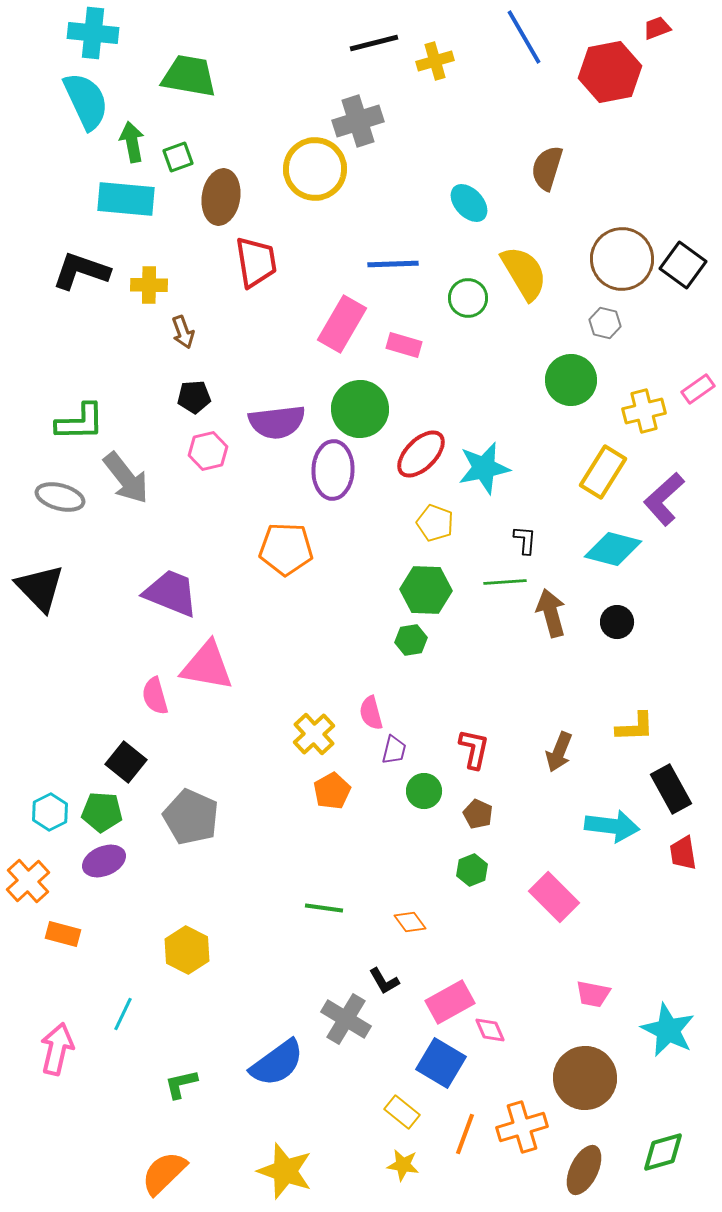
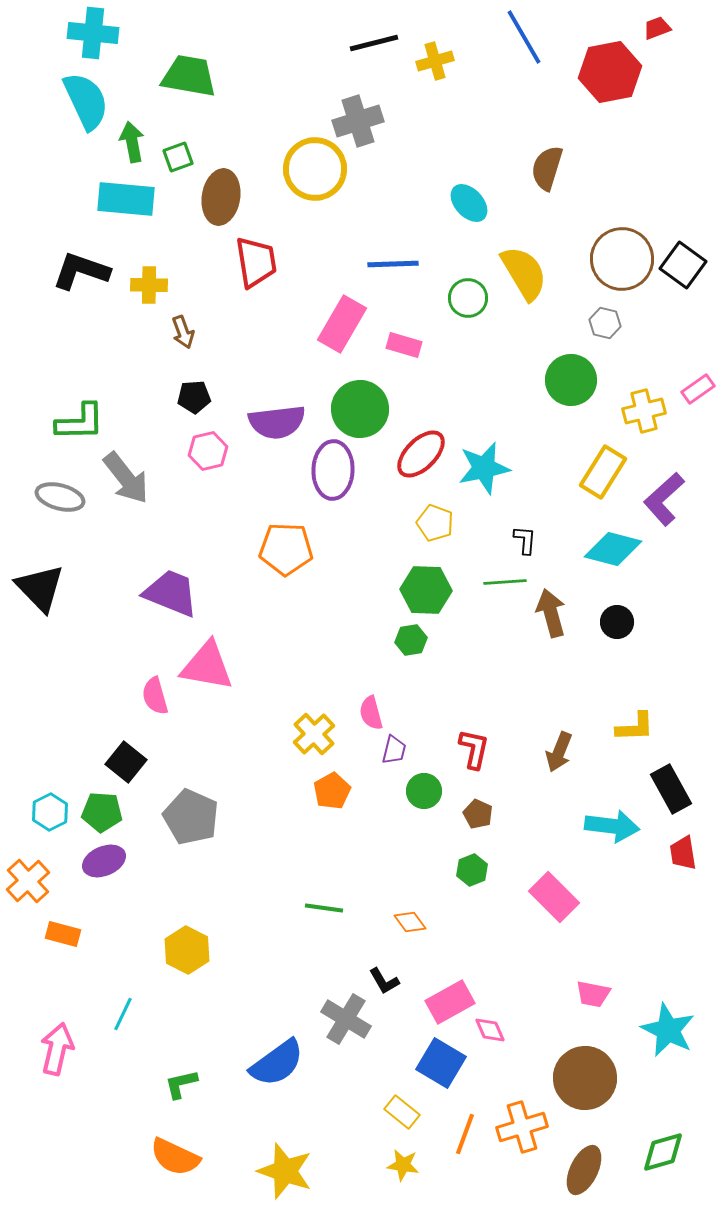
orange semicircle at (164, 1173): moved 11 px right, 16 px up; rotated 111 degrees counterclockwise
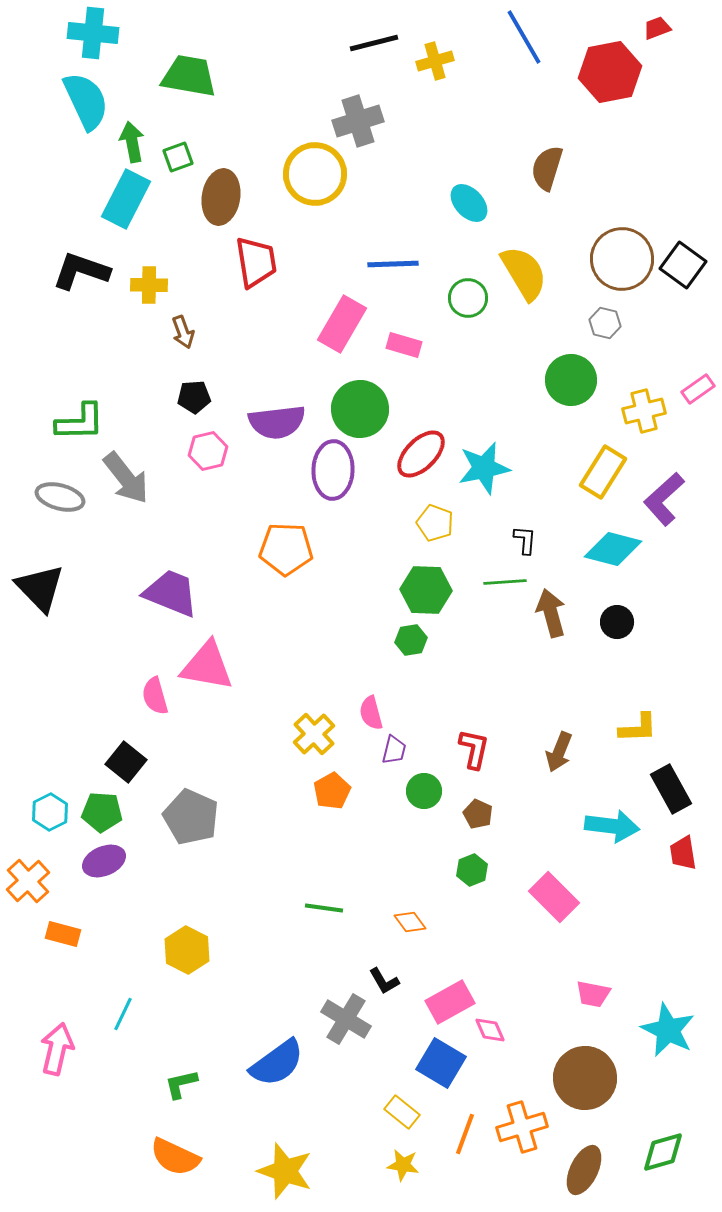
yellow circle at (315, 169): moved 5 px down
cyan rectangle at (126, 199): rotated 68 degrees counterclockwise
yellow L-shape at (635, 727): moved 3 px right, 1 px down
